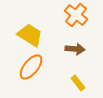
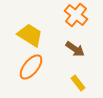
brown arrow: rotated 30 degrees clockwise
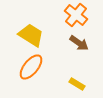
yellow trapezoid: moved 1 px right
brown arrow: moved 4 px right, 6 px up
yellow rectangle: moved 1 px left, 1 px down; rotated 21 degrees counterclockwise
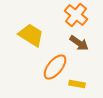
orange ellipse: moved 24 px right
yellow rectangle: rotated 21 degrees counterclockwise
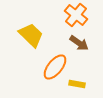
yellow trapezoid: rotated 12 degrees clockwise
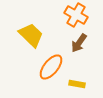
orange cross: rotated 10 degrees counterclockwise
brown arrow: rotated 90 degrees clockwise
orange ellipse: moved 4 px left
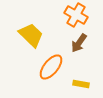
yellow rectangle: moved 4 px right
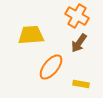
orange cross: moved 1 px right, 1 px down
yellow trapezoid: rotated 48 degrees counterclockwise
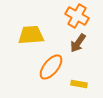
brown arrow: moved 1 px left
yellow rectangle: moved 2 px left
